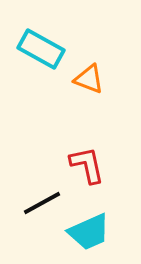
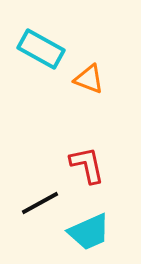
black line: moved 2 px left
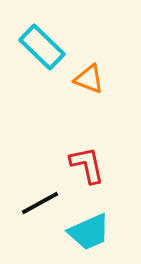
cyan rectangle: moved 1 px right, 2 px up; rotated 15 degrees clockwise
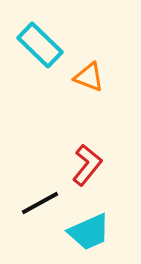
cyan rectangle: moved 2 px left, 2 px up
orange triangle: moved 2 px up
red L-shape: rotated 51 degrees clockwise
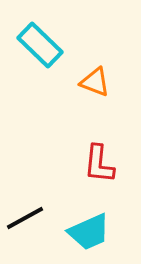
orange triangle: moved 6 px right, 5 px down
red L-shape: moved 12 px right, 1 px up; rotated 147 degrees clockwise
black line: moved 15 px left, 15 px down
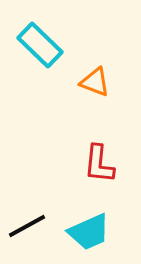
black line: moved 2 px right, 8 px down
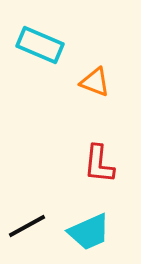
cyan rectangle: rotated 21 degrees counterclockwise
